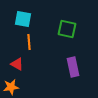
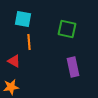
red triangle: moved 3 px left, 3 px up
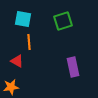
green square: moved 4 px left, 8 px up; rotated 30 degrees counterclockwise
red triangle: moved 3 px right
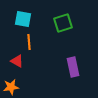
green square: moved 2 px down
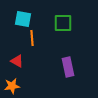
green square: rotated 18 degrees clockwise
orange line: moved 3 px right, 4 px up
purple rectangle: moved 5 px left
orange star: moved 1 px right, 1 px up
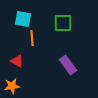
purple rectangle: moved 2 px up; rotated 24 degrees counterclockwise
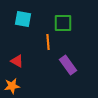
orange line: moved 16 px right, 4 px down
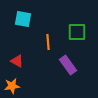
green square: moved 14 px right, 9 px down
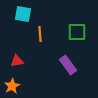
cyan square: moved 5 px up
orange line: moved 8 px left, 8 px up
red triangle: rotated 40 degrees counterclockwise
orange star: rotated 21 degrees counterclockwise
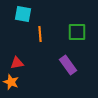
red triangle: moved 2 px down
orange star: moved 1 px left, 4 px up; rotated 21 degrees counterclockwise
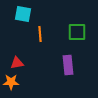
purple rectangle: rotated 30 degrees clockwise
orange star: rotated 21 degrees counterclockwise
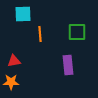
cyan square: rotated 12 degrees counterclockwise
red triangle: moved 3 px left, 2 px up
